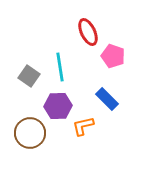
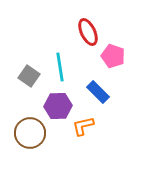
blue rectangle: moved 9 px left, 7 px up
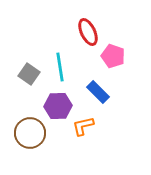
gray square: moved 2 px up
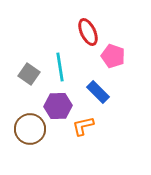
brown circle: moved 4 px up
